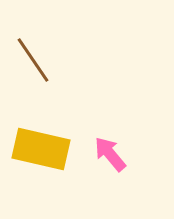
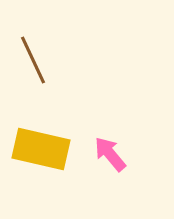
brown line: rotated 9 degrees clockwise
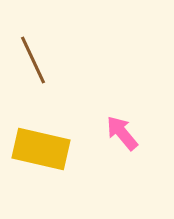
pink arrow: moved 12 px right, 21 px up
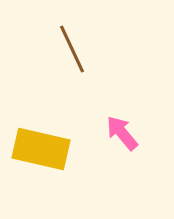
brown line: moved 39 px right, 11 px up
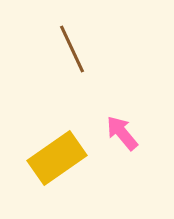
yellow rectangle: moved 16 px right, 9 px down; rotated 48 degrees counterclockwise
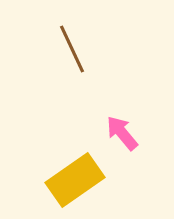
yellow rectangle: moved 18 px right, 22 px down
